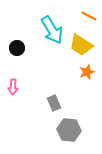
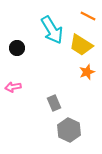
orange line: moved 1 px left
pink arrow: rotated 77 degrees clockwise
gray hexagon: rotated 20 degrees clockwise
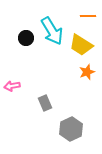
orange line: rotated 28 degrees counterclockwise
cyan arrow: moved 1 px down
black circle: moved 9 px right, 10 px up
pink arrow: moved 1 px left, 1 px up
gray rectangle: moved 9 px left
gray hexagon: moved 2 px right, 1 px up; rotated 10 degrees clockwise
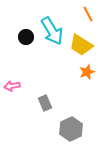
orange line: moved 2 px up; rotated 63 degrees clockwise
black circle: moved 1 px up
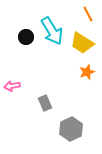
yellow trapezoid: moved 1 px right, 2 px up
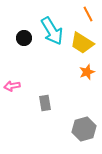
black circle: moved 2 px left, 1 px down
gray rectangle: rotated 14 degrees clockwise
gray hexagon: moved 13 px right; rotated 10 degrees clockwise
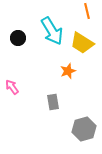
orange line: moved 1 px left, 3 px up; rotated 14 degrees clockwise
black circle: moved 6 px left
orange star: moved 19 px left, 1 px up
pink arrow: moved 1 px down; rotated 63 degrees clockwise
gray rectangle: moved 8 px right, 1 px up
